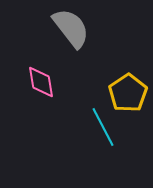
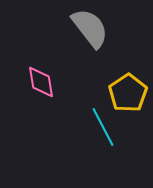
gray semicircle: moved 19 px right
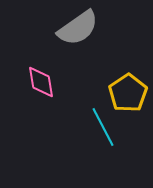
gray semicircle: moved 12 px left; rotated 93 degrees clockwise
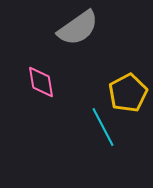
yellow pentagon: rotated 6 degrees clockwise
